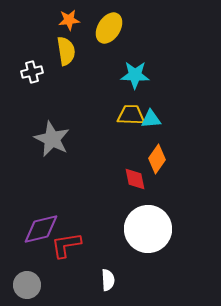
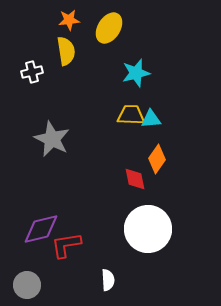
cyan star: moved 1 px right, 2 px up; rotated 16 degrees counterclockwise
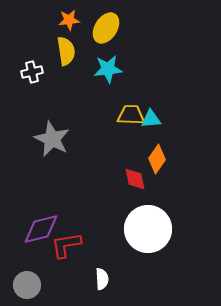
yellow ellipse: moved 3 px left
cyan star: moved 28 px left, 4 px up; rotated 8 degrees clockwise
white semicircle: moved 6 px left, 1 px up
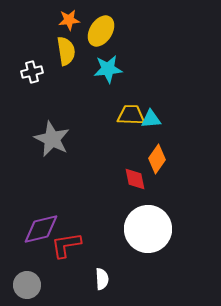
yellow ellipse: moved 5 px left, 3 px down
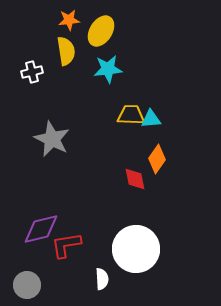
white circle: moved 12 px left, 20 px down
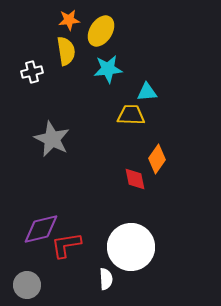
cyan triangle: moved 4 px left, 27 px up
white circle: moved 5 px left, 2 px up
white semicircle: moved 4 px right
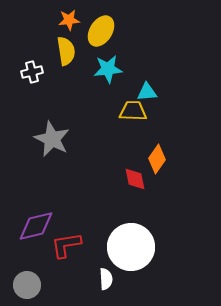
yellow trapezoid: moved 2 px right, 4 px up
purple diamond: moved 5 px left, 3 px up
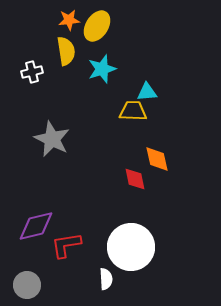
yellow ellipse: moved 4 px left, 5 px up
cyan star: moved 6 px left; rotated 12 degrees counterclockwise
orange diamond: rotated 48 degrees counterclockwise
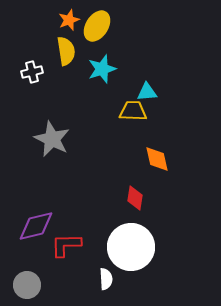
orange star: rotated 15 degrees counterclockwise
red diamond: moved 19 px down; rotated 20 degrees clockwise
red L-shape: rotated 8 degrees clockwise
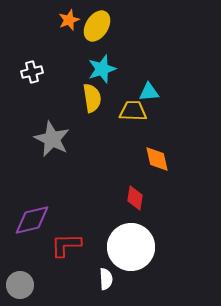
yellow semicircle: moved 26 px right, 47 px down
cyan triangle: moved 2 px right
purple diamond: moved 4 px left, 6 px up
gray circle: moved 7 px left
